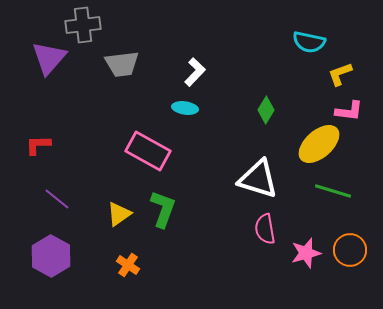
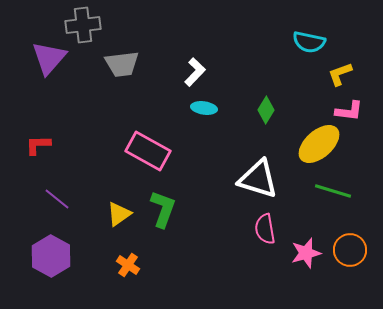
cyan ellipse: moved 19 px right
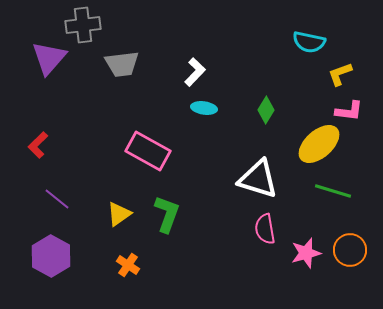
red L-shape: rotated 44 degrees counterclockwise
green L-shape: moved 4 px right, 5 px down
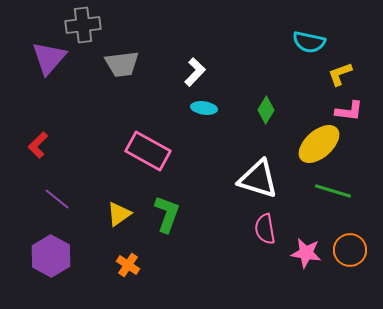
pink star: rotated 24 degrees clockwise
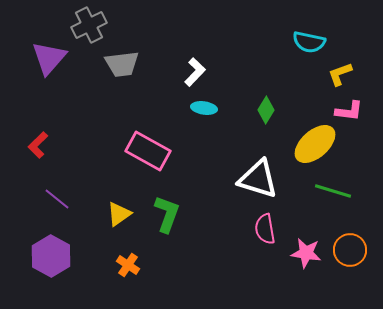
gray cross: moved 6 px right; rotated 20 degrees counterclockwise
yellow ellipse: moved 4 px left
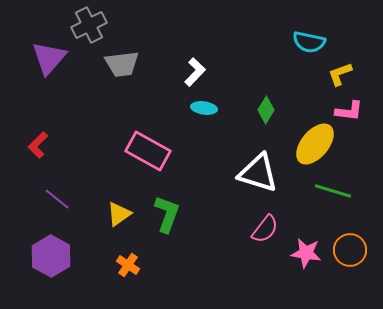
yellow ellipse: rotated 9 degrees counterclockwise
white triangle: moved 6 px up
pink semicircle: rotated 132 degrees counterclockwise
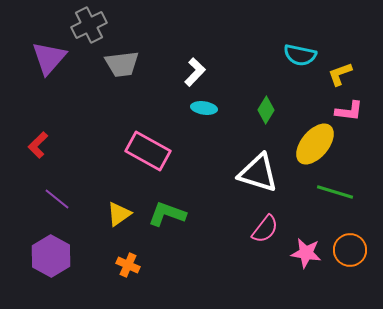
cyan semicircle: moved 9 px left, 13 px down
green line: moved 2 px right, 1 px down
green L-shape: rotated 90 degrees counterclockwise
orange cross: rotated 10 degrees counterclockwise
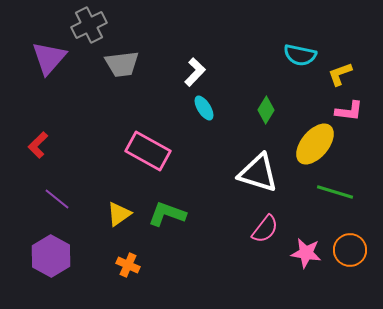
cyan ellipse: rotated 50 degrees clockwise
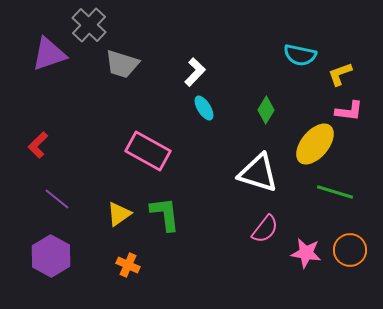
gray cross: rotated 20 degrees counterclockwise
purple triangle: moved 4 px up; rotated 30 degrees clockwise
gray trapezoid: rotated 24 degrees clockwise
green L-shape: moved 2 px left; rotated 63 degrees clockwise
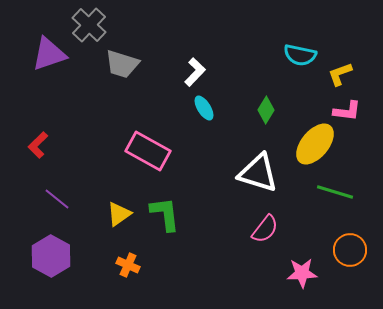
pink L-shape: moved 2 px left
pink star: moved 4 px left, 20 px down; rotated 12 degrees counterclockwise
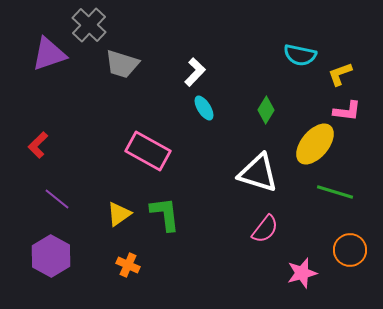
pink star: rotated 12 degrees counterclockwise
